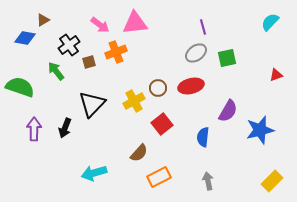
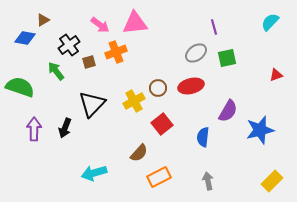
purple line: moved 11 px right
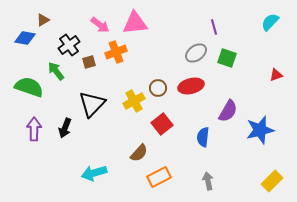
green square: rotated 30 degrees clockwise
green semicircle: moved 9 px right
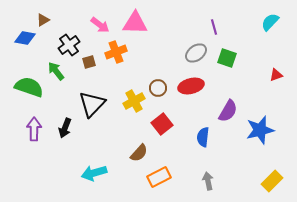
pink triangle: rotated 8 degrees clockwise
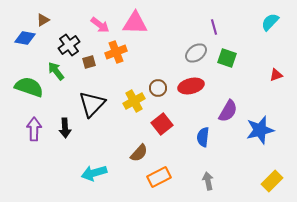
black arrow: rotated 24 degrees counterclockwise
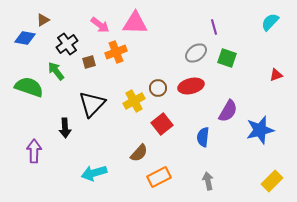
black cross: moved 2 px left, 1 px up
purple arrow: moved 22 px down
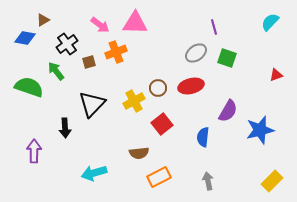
brown semicircle: rotated 42 degrees clockwise
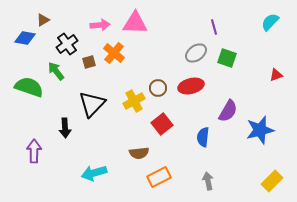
pink arrow: rotated 42 degrees counterclockwise
orange cross: moved 2 px left, 1 px down; rotated 30 degrees counterclockwise
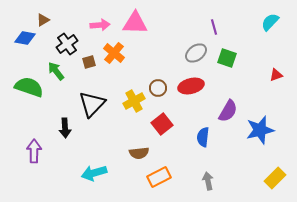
yellow rectangle: moved 3 px right, 3 px up
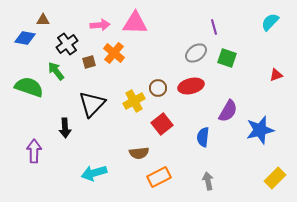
brown triangle: rotated 32 degrees clockwise
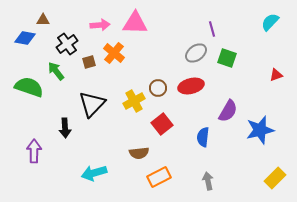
purple line: moved 2 px left, 2 px down
